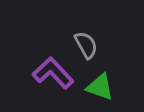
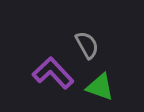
gray semicircle: moved 1 px right
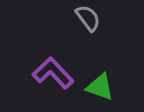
gray semicircle: moved 1 px right, 27 px up; rotated 8 degrees counterclockwise
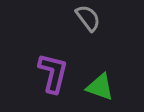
purple L-shape: rotated 57 degrees clockwise
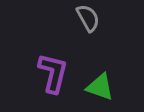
gray semicircle: rotated 8 degrees clockwise
